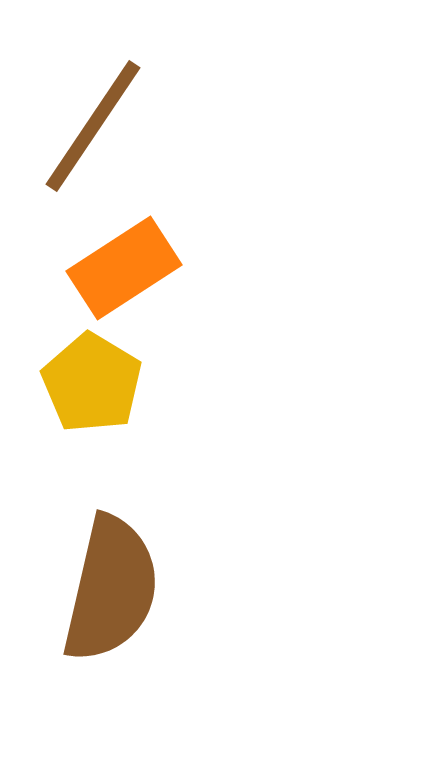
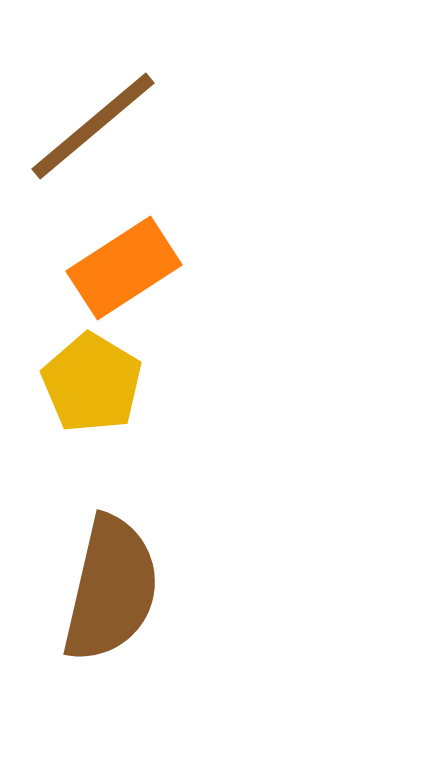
brown line: rotated 16 degrees clockwise
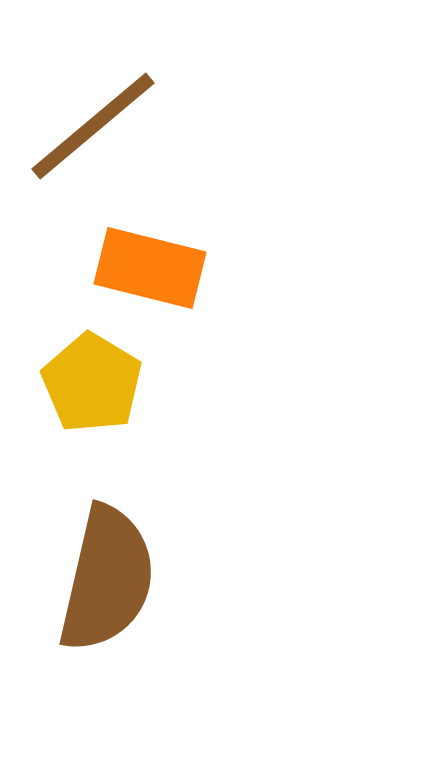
orange rectangle: moved 26 px right; rotated 47 degrees clockwise
brown semicircle: moved 4 px left, 10 px up
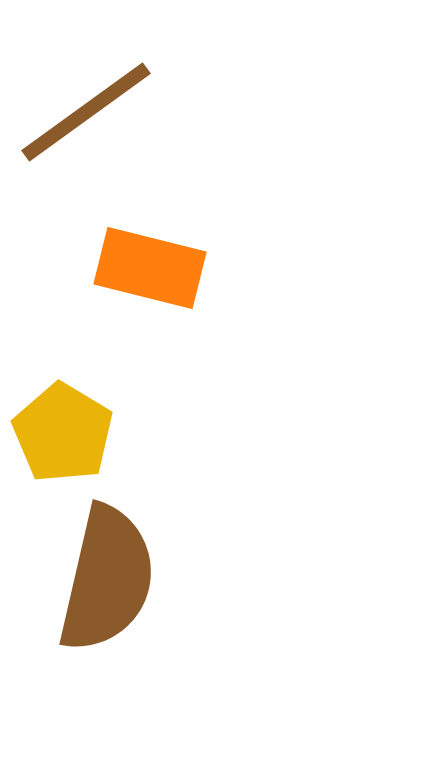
brown line: moved 7 px left, 14 px up; rotated 4 degrees clockwise
yellow pentagon: moved 29 px left, 50 px down
